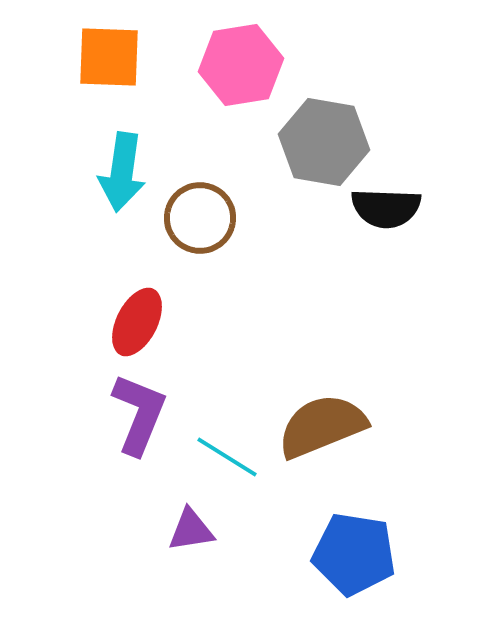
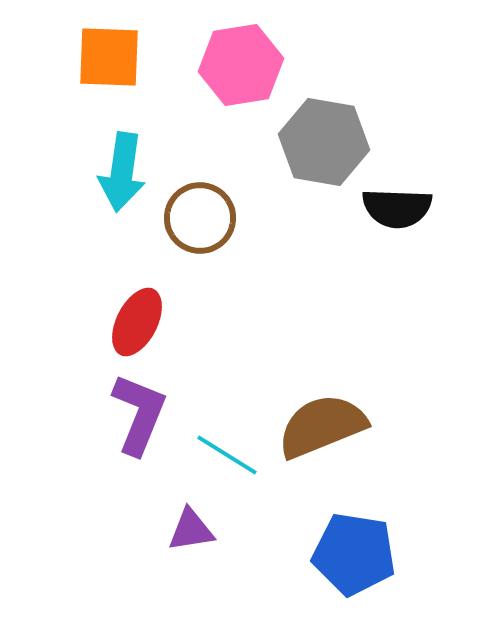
black semicircle: moved 11 px right
cyan line: moved 2 px up
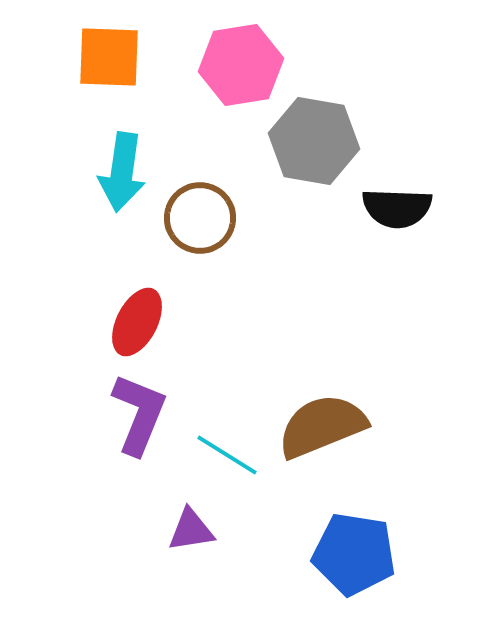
gray hexagon: moved 10 px left, 1 px up
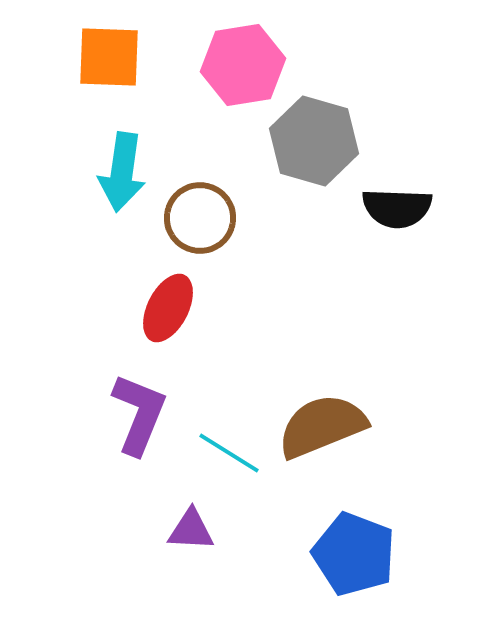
pink hexagon: moved 2 px right
gray hexagon: rotated 6 degrees clockwise
red ellipse: moved 31 px right, 14 px up
cyan line: moved 2 px right, 2 px up
purple triangle: rotated 12 degrees clockwise
blue pentagon: rotated 12 degrees clockwise
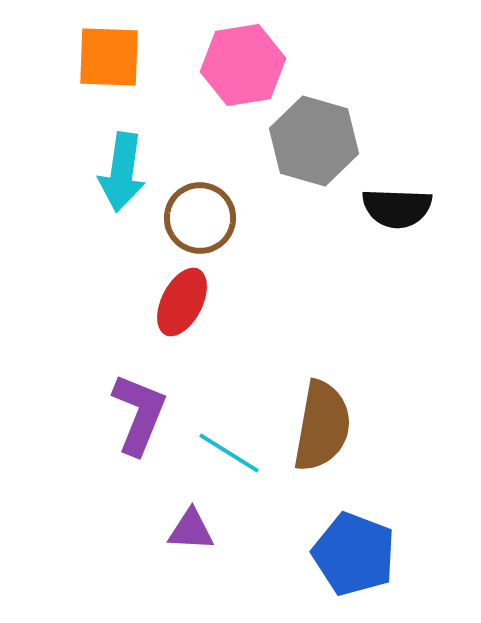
red ellipse: moved 14 px right, 6 px up
brown semicircle: rotated 122 degrees clockwise
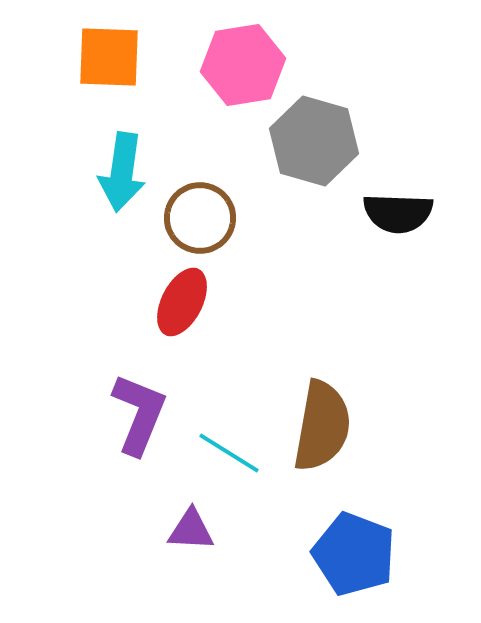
black semicircle: moved 1 px right, 5 px down
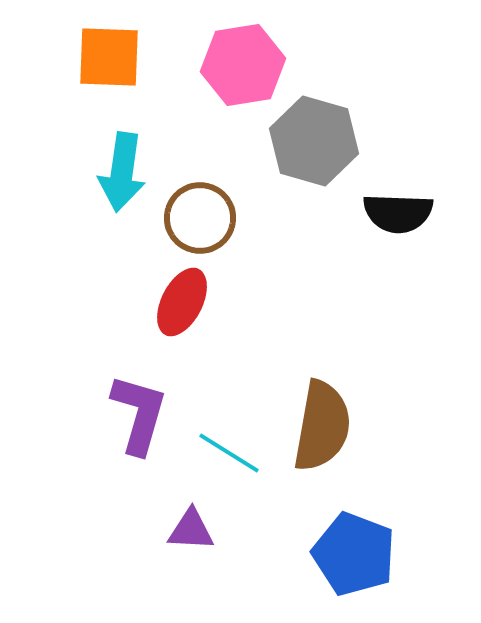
purple L-shape: rotated 6 degrees counterclockwise
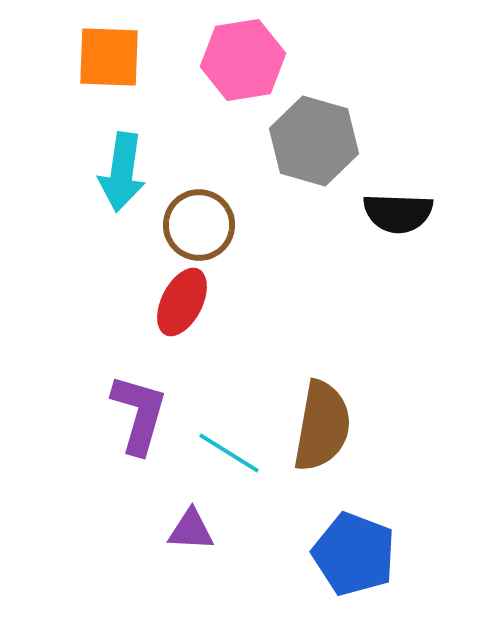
pink hexagon: moved 5 px up
brown circle: moved 1 px left, 7 px down
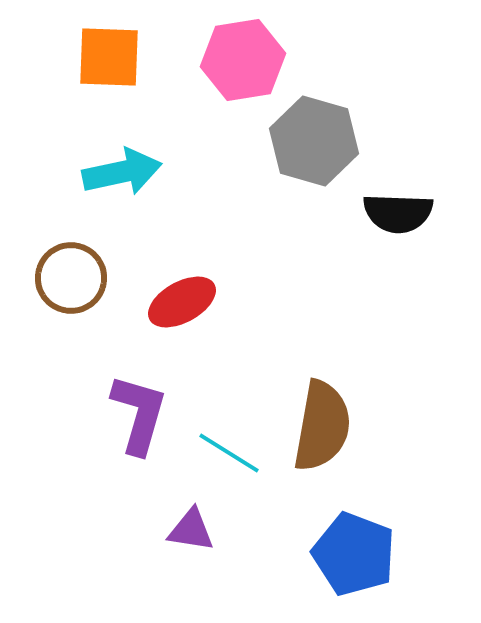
cyan arrow: rotated 110 degrees counterclockwise
brown circle: moved 128 px left, 53 px down
red ellipse: rotated 34 degrees clockwise
purple triangle: rotated 6 degrees clockwise
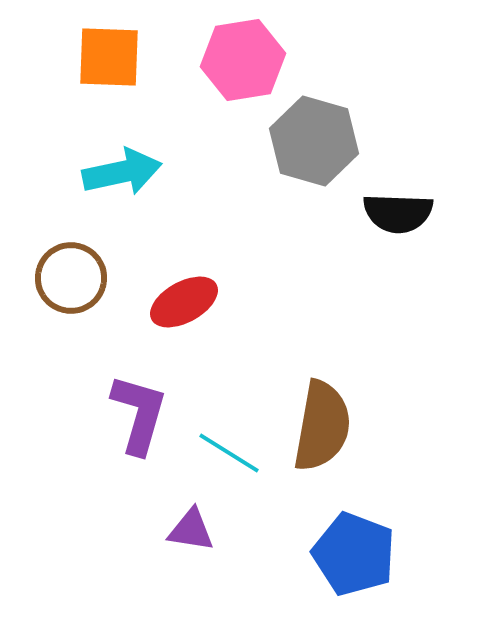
red ellipse: moved 2 px right
